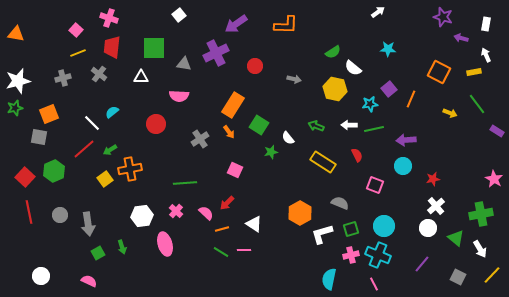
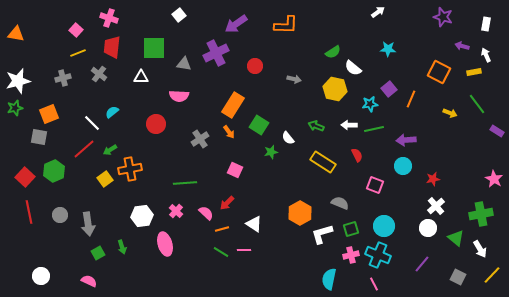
purple arrow at (461, 38): moved 1 px right, 8 px down
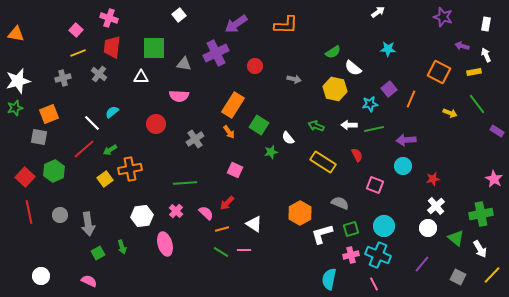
gray cross at (200, 139): moved 5 px left
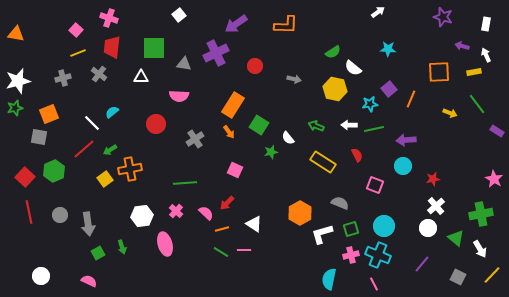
orange square at (439, 72): rotated 30 degrees counterclockwise
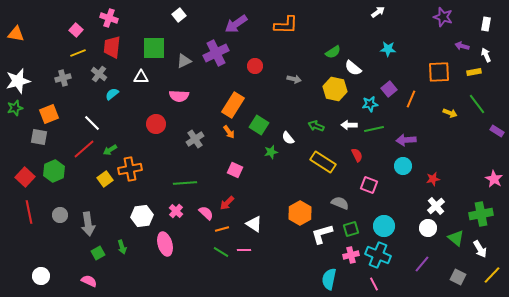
gray triangle at (184, 64): moved 3 px up; rotated 35 degrees counterclockwise
cyan semicircle at (112, 112): moved 18 px up
pink square at (375, 185): moved 6 px left
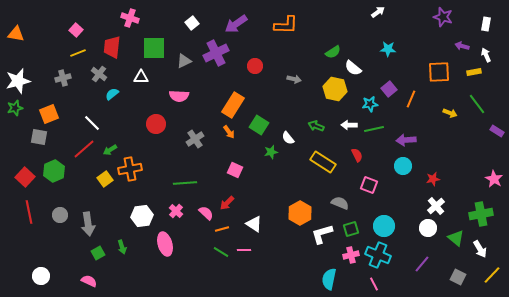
white square at (179, 15): moved 13 px right, 8 px down
pink cross at (109, 18): moved 21 px right
